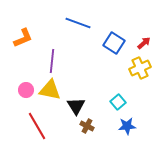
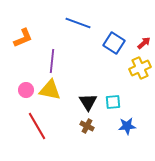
cyan square: moved 5 px left; rotated 35 degrees clockwise
black triangle: moved 12 px right, 4 px up
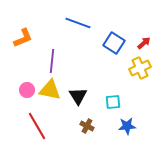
pink circle: moved 1 px right
black triangle: moved 10 px left, 6 px up
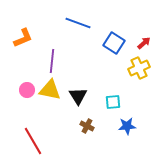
yellow cross: moved 1 px left
red line: moved 4 px left, 15 px down
